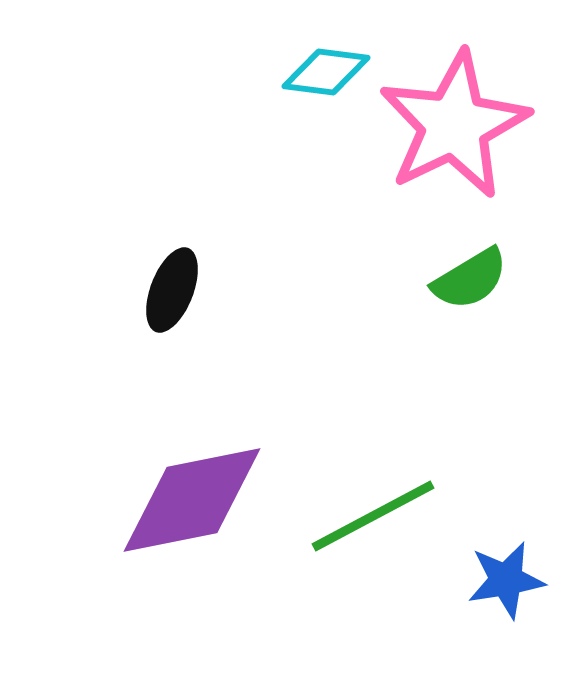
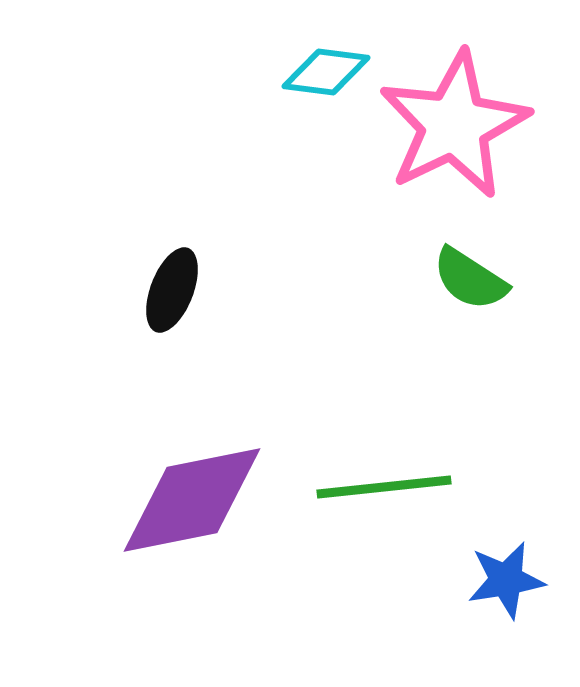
green semicircle: rotated 64 degrees clockwise
green line: moved 11 px right, 29 px up; rotated 22 degrees clockwise
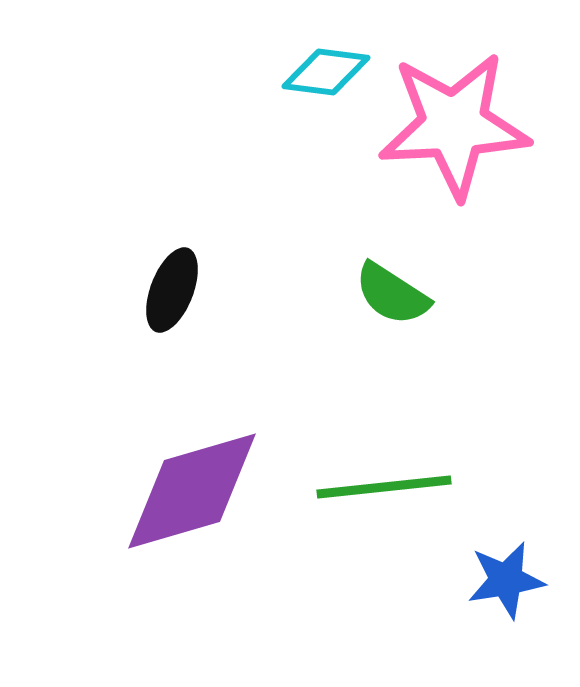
pink star: rotated 23 degrees clockwise
green semicircle: moved 78 px left, 15 px down
purple diamond: moved 9 px up; rotated 5 degrees counterclockwise
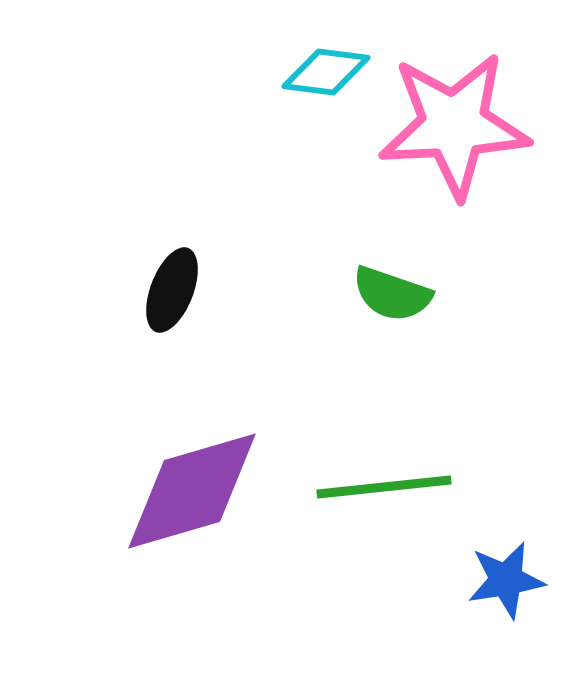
green semicircle: rotated 14 degrees counterclockwise
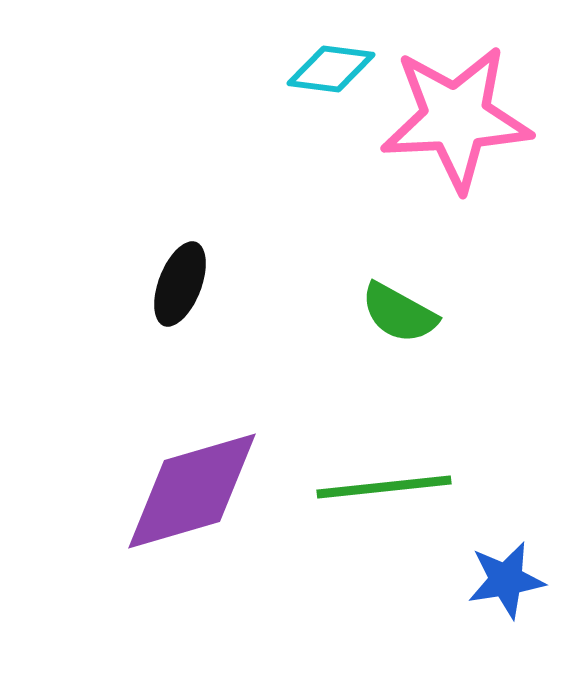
cyan diamond: moved 5 px right, 3 px up
pink star: moved 2 px right, 7 px up
black ellipse: moved 8 px right, 6 px up
green semicircle: moved 7 px right, 19 px down; rotated 10 degrees clockwise
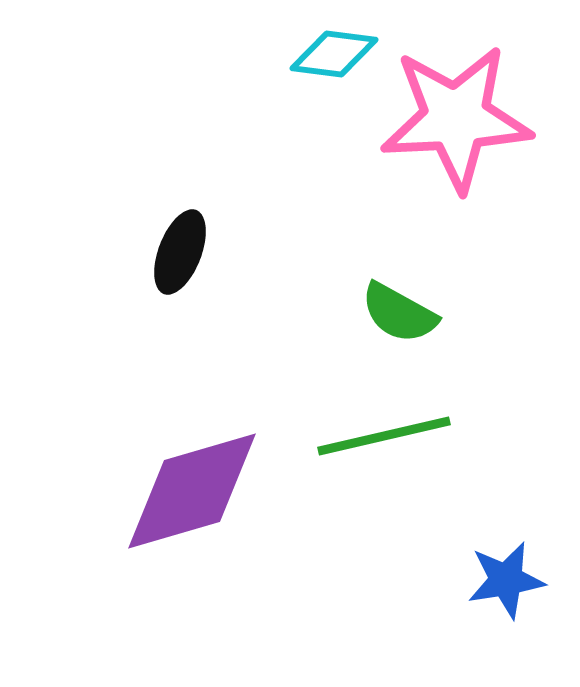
cyan diamond: moved 3 px right, 15 px up
black ellipse: moved 32 px up
green line: moved 51 px up; rotated 7 degrees counterclockwise
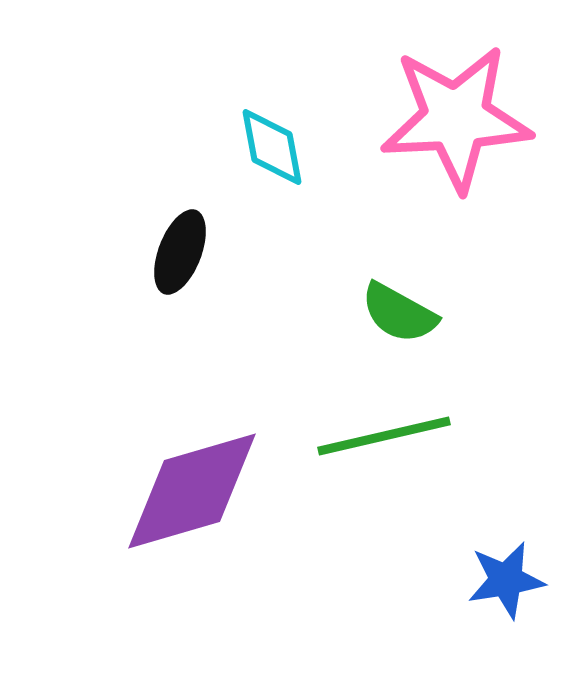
cyan diamond: moved 62 px left, 93 px down; rotated 72 degrees clockwise
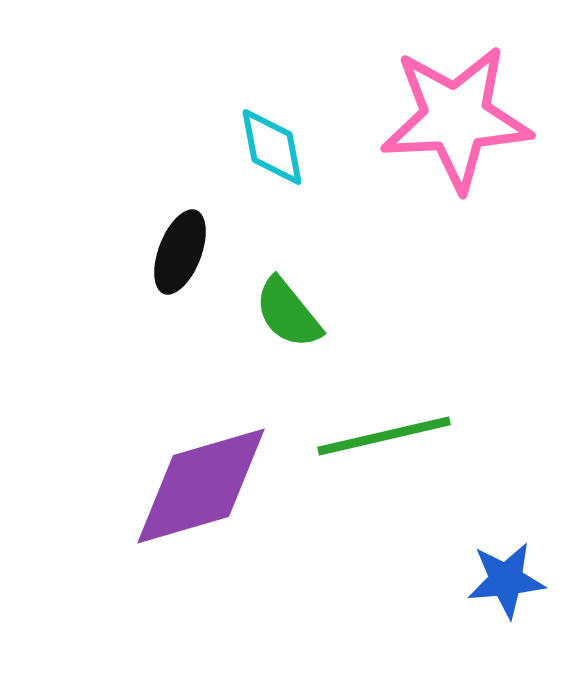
green semicircle: moved 111 px left; rotated 22 degrees clockwise
purple diamond: moved 9 px right, 5 px up
blue star: rotated 4 degrees clockwise
